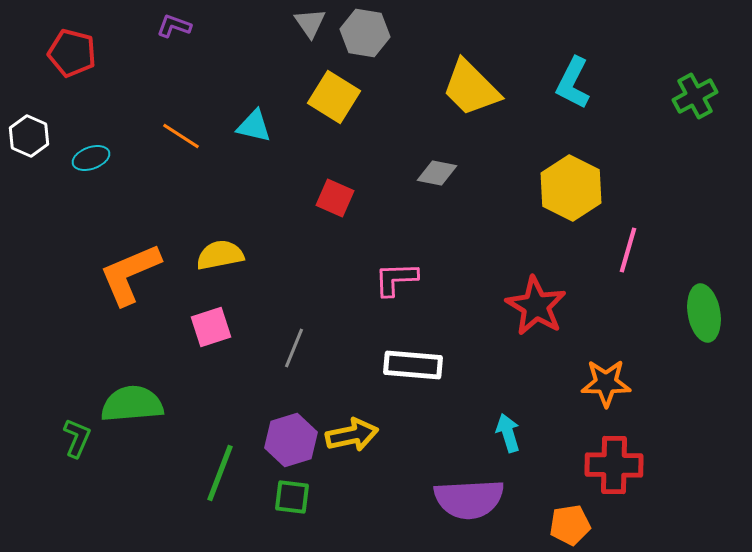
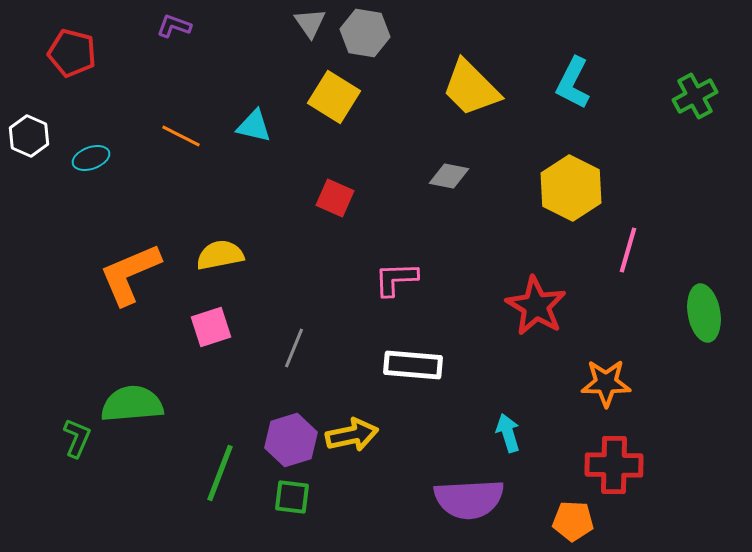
orange line: rotated 6 degrees counterclockwise
gray diamond: moved 12 px right, 3 px down
orange pentagon: moved 3 px right, 4 px up; rotated 12 degrees clockwise
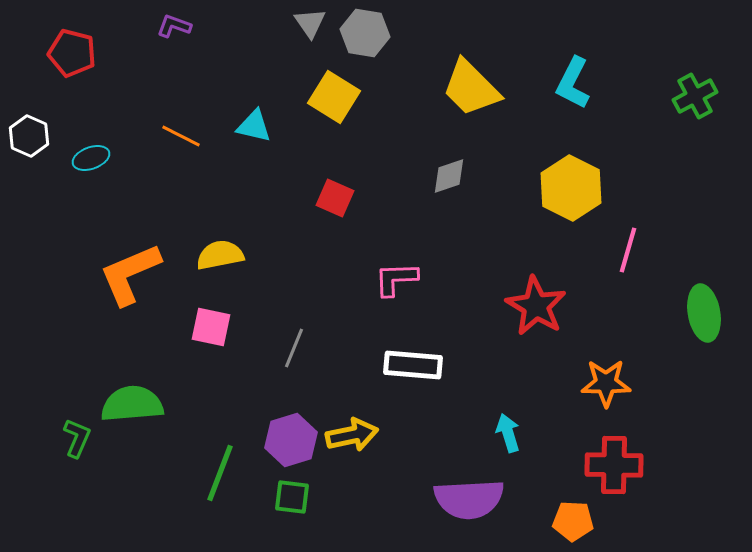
gray diamond: rotated 30 degrees counterclockwise
pink square: rotated 30 degrees clockwise
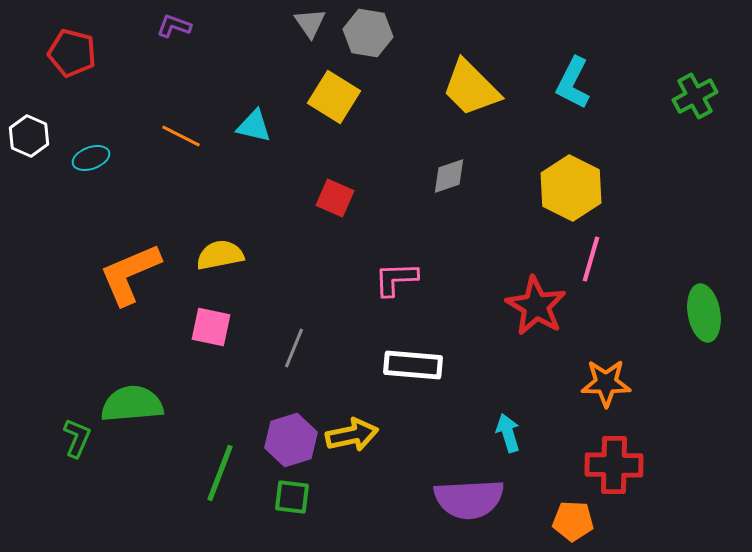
gray hexagon: moved 3 px right
pink line: moved 37 px left, 9 px down
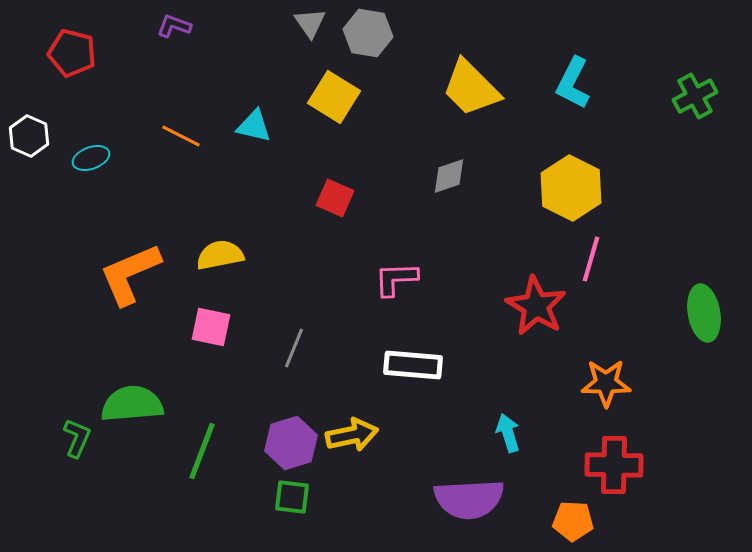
purple hexagon: moved 3 px down
green line: moved 18 px left, 22 px up
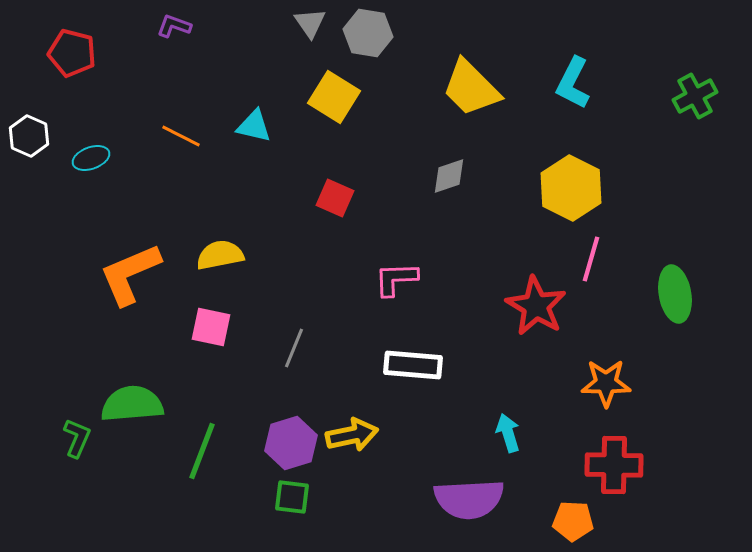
green ellipse: moved 29 px left, 19 px up
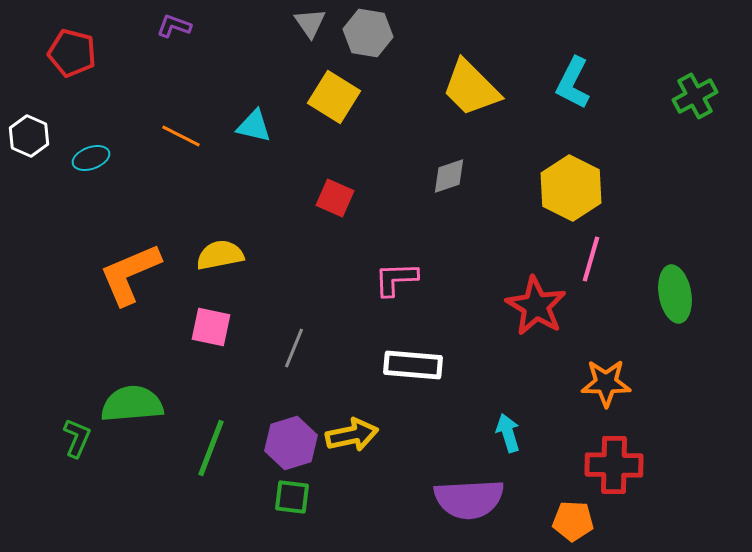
green line: moved 9 px right, 3 px up
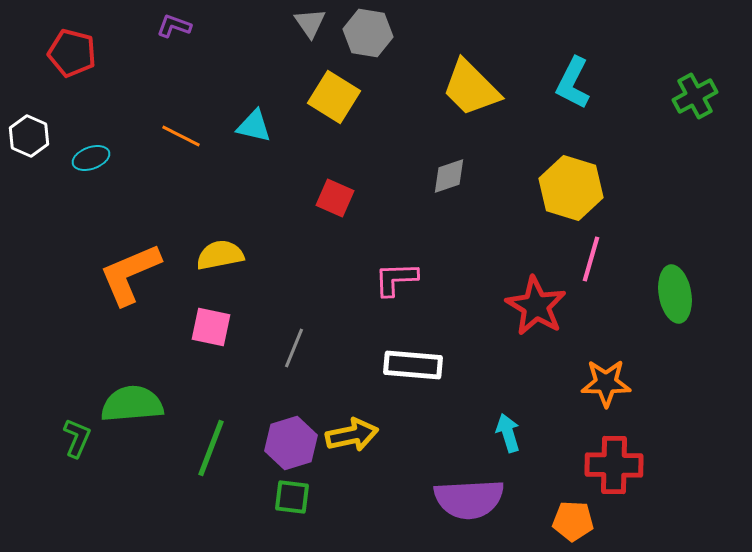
yellow hexagon: rotated 10 degrees counterclockwise
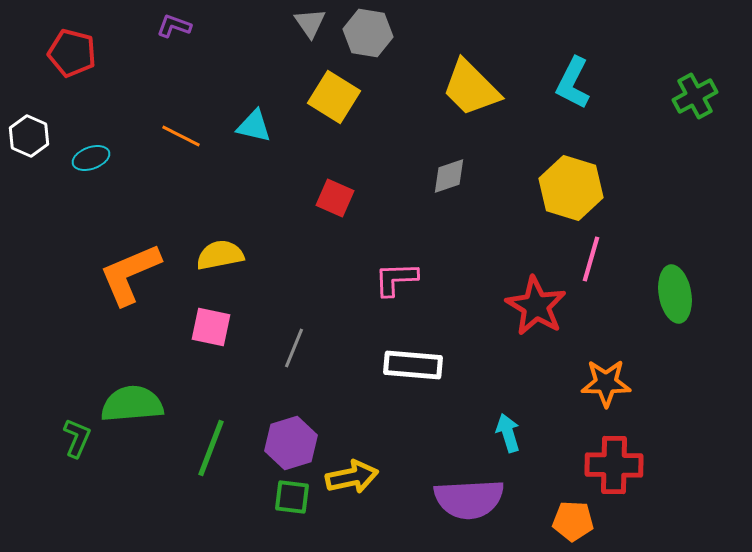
yellow arrow: moved 42 px down
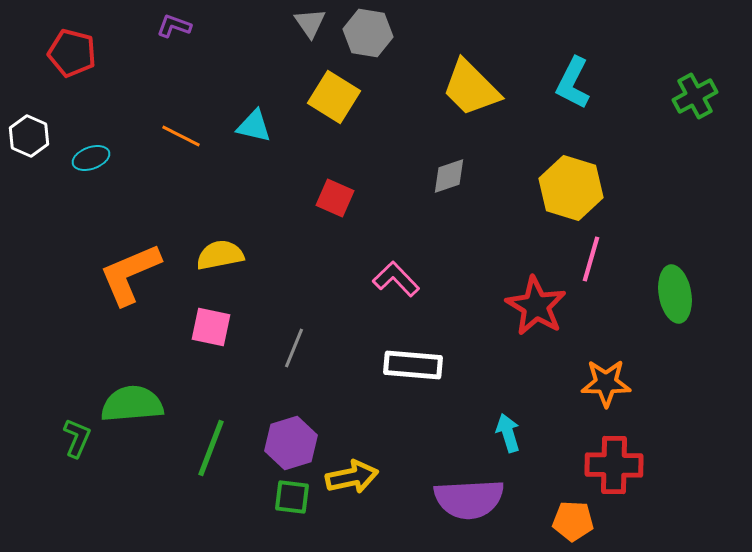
pink L-shape: rotated 48 degrees clockwise
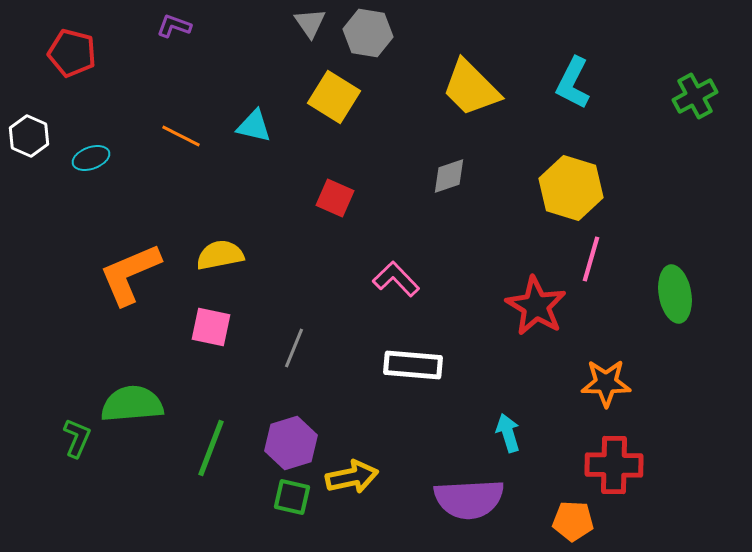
green square: rotated 6 degrees clockwise
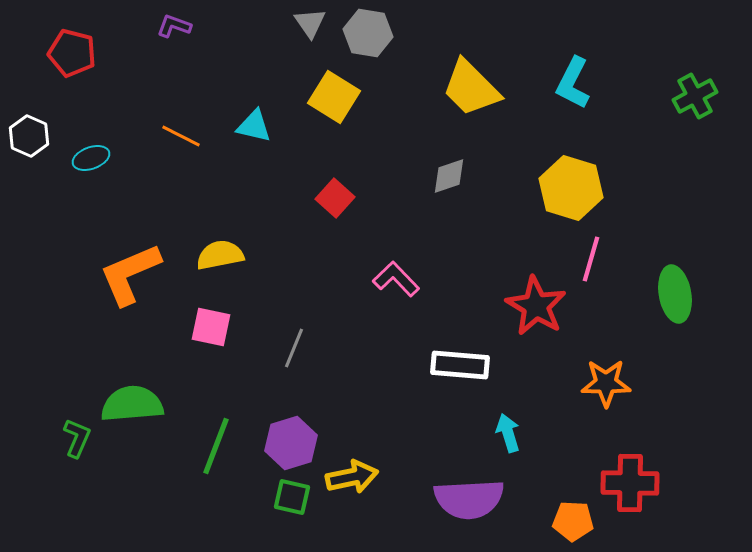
red square: rotated 18 degrees clockwise
white rectangle: moved 47 px right
green line: moved 5 px right, 2 px up
red cross: moved 16 px right, 18 px down
